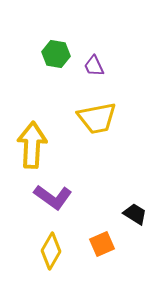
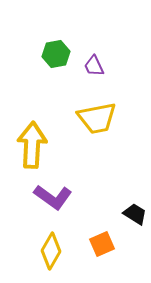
green hexagon: rotated 20 degrees counterclockwise
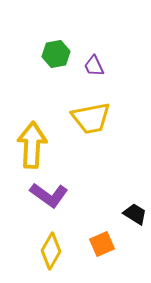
yellow trapezoid: moved 6 px left
purple L-shape: moved 4 px left, 2 px up
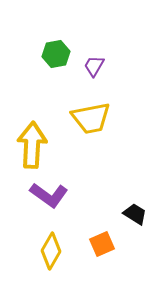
purple trapezoid: rotated 55 degrees clockwise
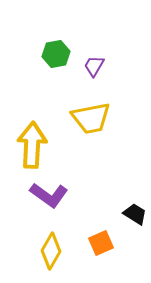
orange square: moved 1 px left, 1 px up
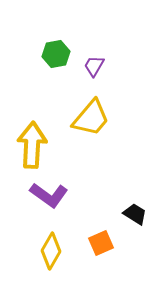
yellow trapezoid: rotated 39 degrees counterclockwise
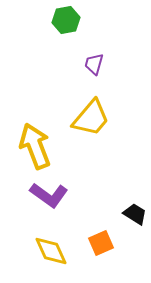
green hexagon: moved 10 px right, 34 px up
purple trapezoid: moved 2 px up; rotated 15 degrees counterclockwise
yellow arrow: moved 3 px right, 1 px down; rotated 24 degrees counterclockwise
yellow diamond: rotated 54 degrees counterclockwise
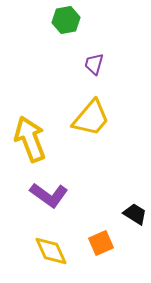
yellow arrow: moved 5 px left, 7 px up
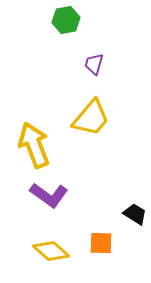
yellow arrow: moved 4 px right, 6 px down
orange square: rotated 25 degrees clockwise
yellow diamond: rotated 24 degrees counterclockwise
